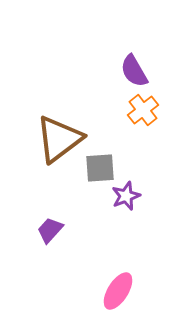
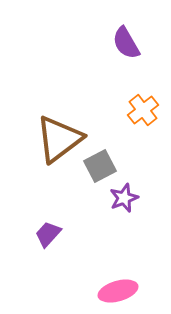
purple semicircle: moved 8 px left, 28 px up
gray square: moved 2 px up; rotated 24 degrees counterclockwise
purple star: moved 2 px left, 2 px down
purple trapezoid: moved 2 px left, 4 px down
pink ellipse: rotated 42 degrees clockwise
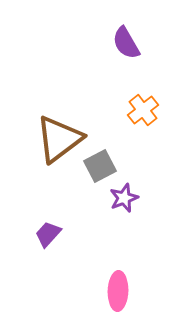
pink ellipse: rotated 72 degrees counterclockwise
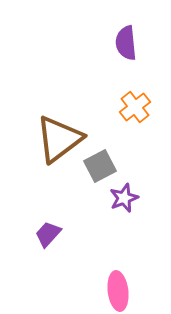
purple semicircle: rotated 24 degrees clockwise
orange cross: moved 8 px left, 3 px up
pink ellipse: rotated 9 degrees counterclockwise
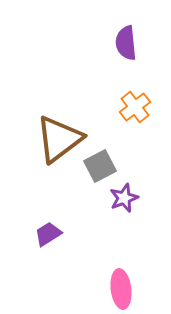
purple trapezoid: rotated 16 degrees clockwise
pink ellipse: moved 3 px right, 2 px up
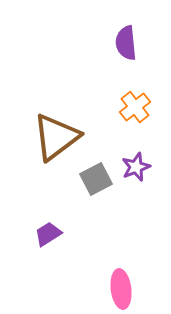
brown triangle: moved 3 px left, 2 px up
gray square: moved 4 px left, 13 px down
purple star: moved 12 px right, 31 px up
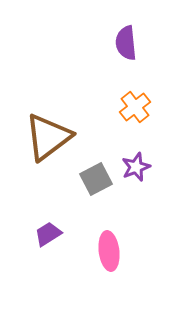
brown triangle: moved 8 px left
pink ellipse: moved 12 px left, 38 px up
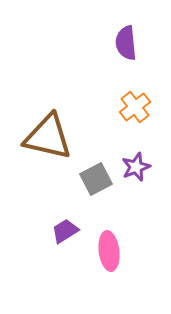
brown triangle: rotated 50 degrees clockwise
purple trapezoid: moved 17 px right, 3 px up
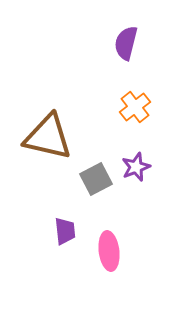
purple semicircle: rotated 20 degrees clockwise
purple trapezoid: rotated 116 degrees clockwise
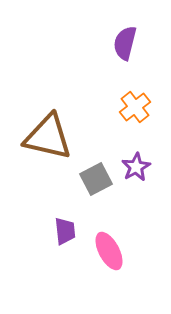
purple semicircle: moved 1 px left
purple star: rotated 8 degrees counterclockwise
pink ellipse: rotated 21 degrees counterclockwise
